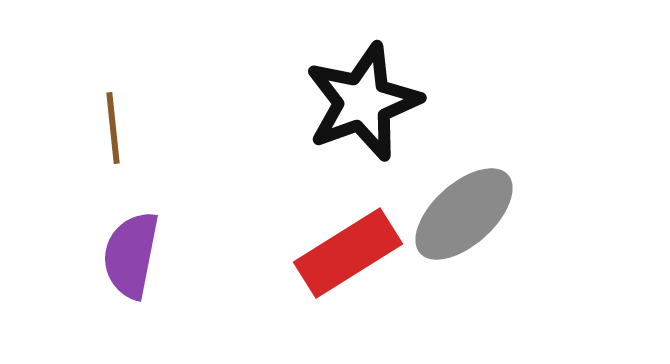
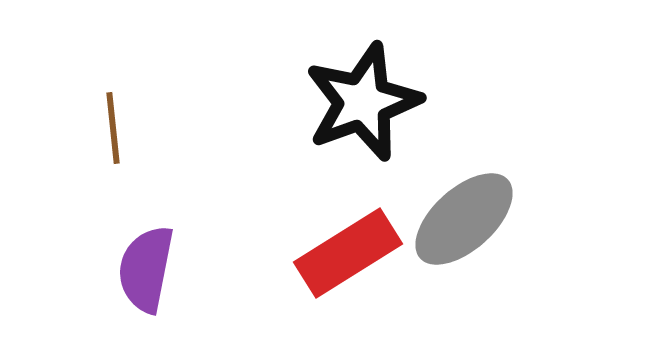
gray ellipse: moved 5 px down
purple semicircle: moved 15 px right, 14 px down
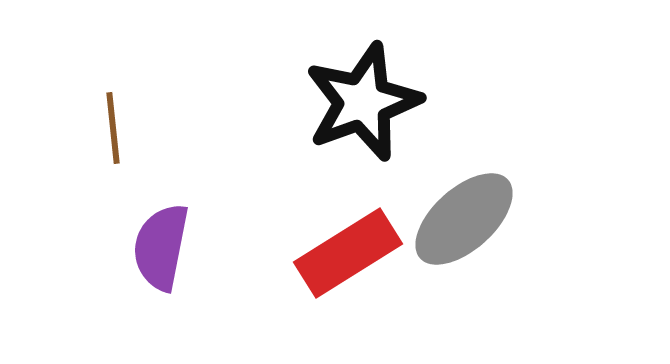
purple semicircle: moved 15 px right, 22 px up
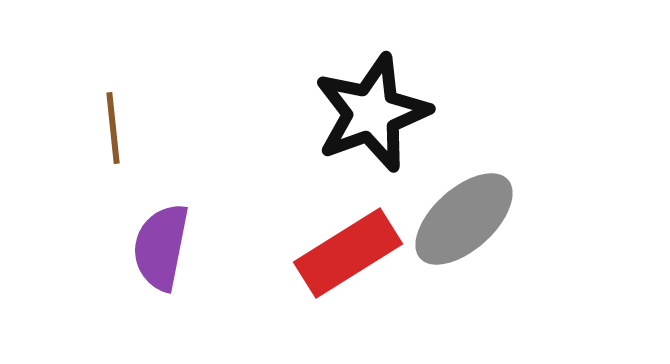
black star: moved 9 px right, 11 px down
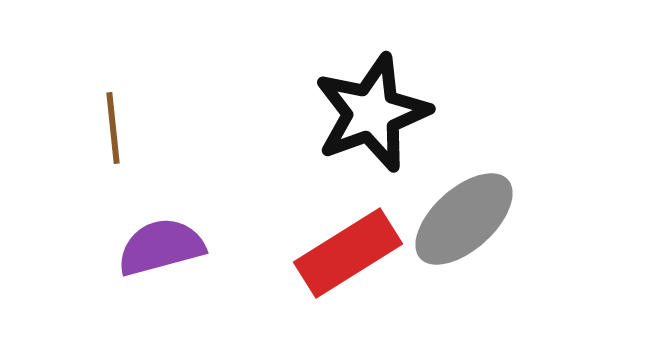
purple semicircle: rotated 64 degrees clockwise
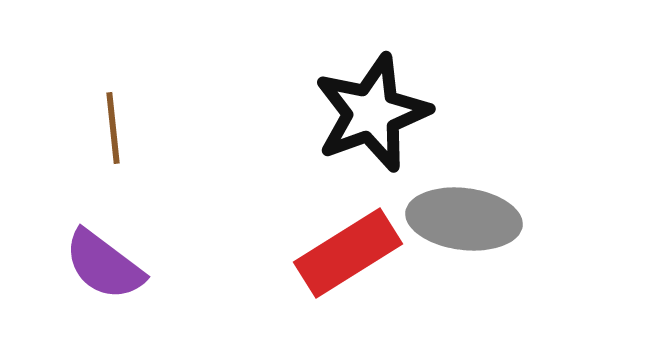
gray ellipse: rotated 49 degrees clockwise
purple semicircle: moved 57 px left, 18 px down; rotated 128 degrees counterclockwise
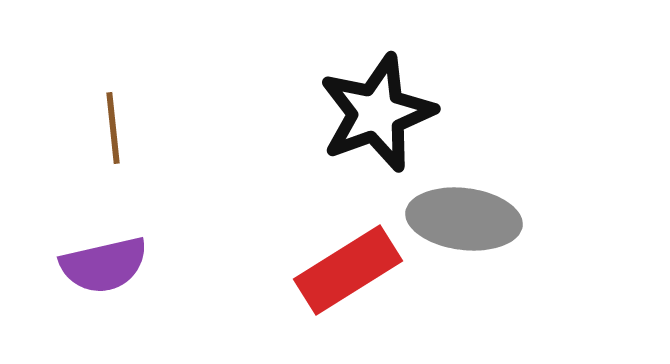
black star: moved 5 px right
red rectangle: moved 17 px down
purple semicircle: rotated 50 degrees counterclockwise
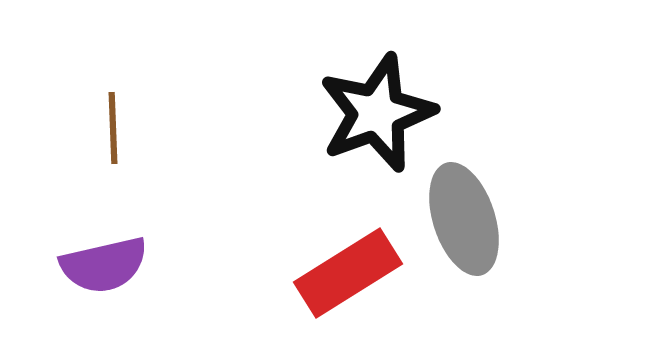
brown line: rotated 4 degrees clockwise
gray ellipse: rotated 65 degrees clockwise
red rectangle: moved 3 px down
